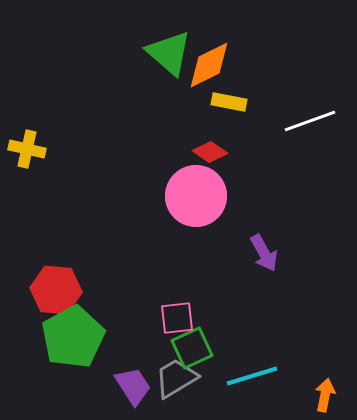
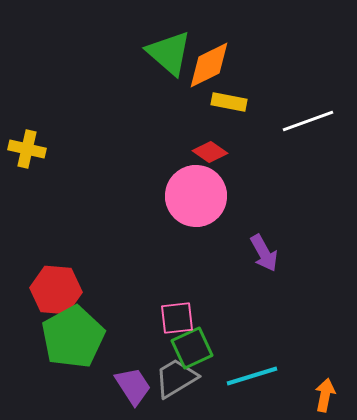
white line: moved 2 px left
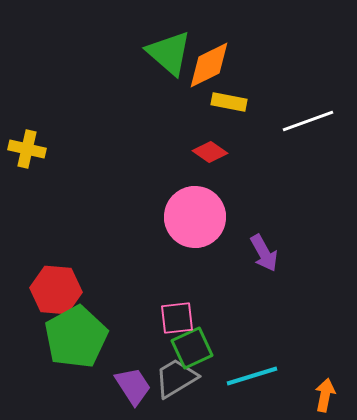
pink circle: moved 1 px left, 21 px down
green pentagon: moved 3 px right
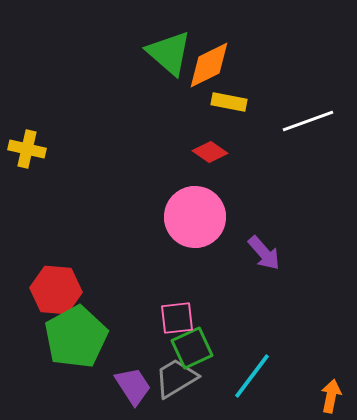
purple arrow: rotated 12 degrees counterclockwise
cyan line: rotated 36 degrees counterclockwise
orange arrow: moved 6 px right, 1 px down
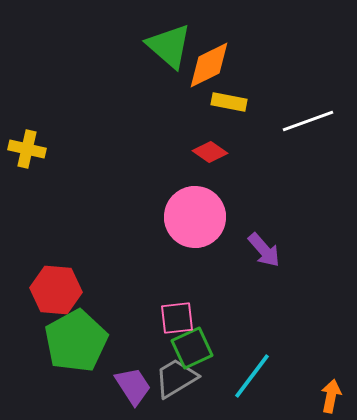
green triangle: moved 7 px up
purple arrow: moved 3 px up
green pentagon: moved 4 px down
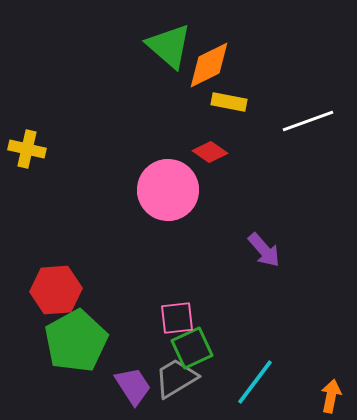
pink circle: moved 27 px left, 27 px up
red hexagon: rotated 9 degrees counterclockwise
cyan line: moved 3 px right, 6 px down
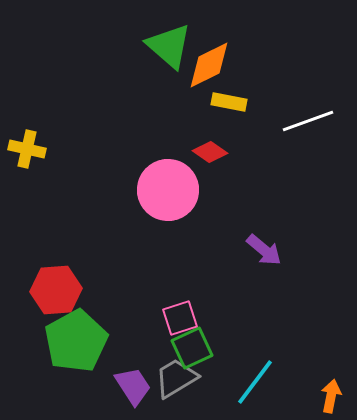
purple arrow: rotated 9 degrees counterclockwise
pink square: moved 3 px right; rotated 12 degrees counterclockwise
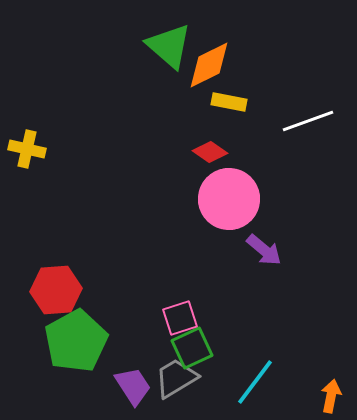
pink circle: moved 61 px right, 9 px down
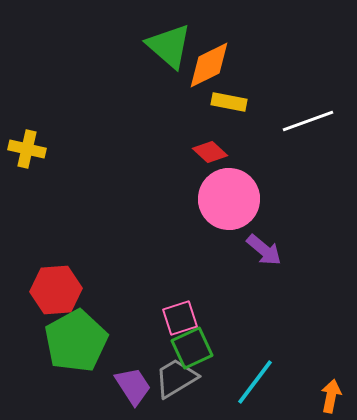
red diamond: rotated 8 degrees clockwise
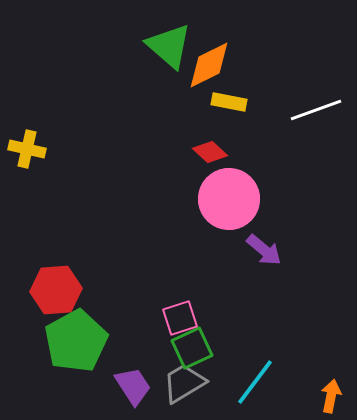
white line: moved 8 px right, 11 px up
gray trapezoid: moved 8 px right, 5 px down
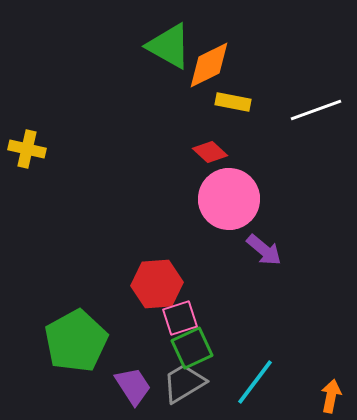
green triangle: rotated 12 degrees counterclockwise
yellow rectangle: moved 4 px right
red hexagon: moved 101 px right, 6 px up
